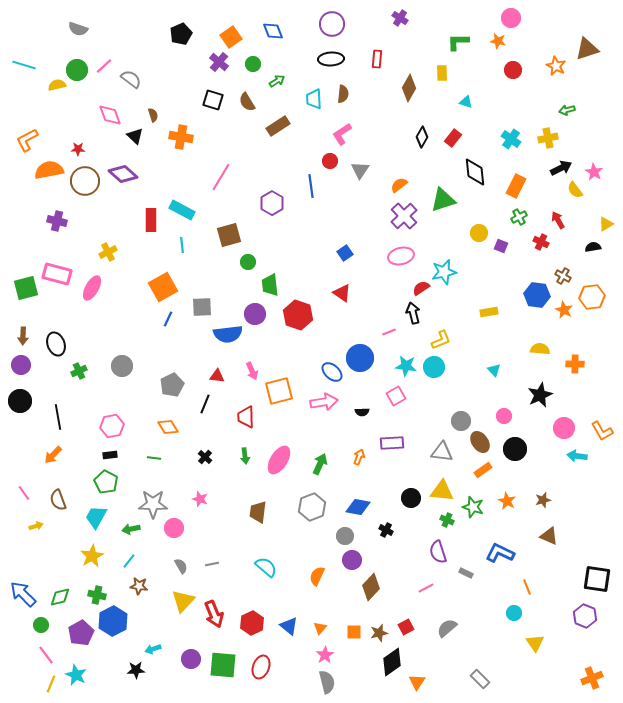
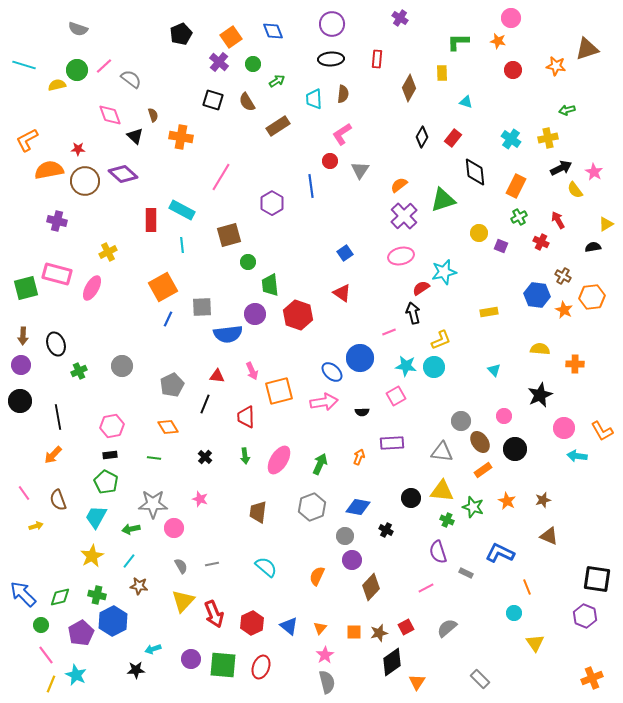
orange star at (556, 66): rotated 18 degrees counterclockwise
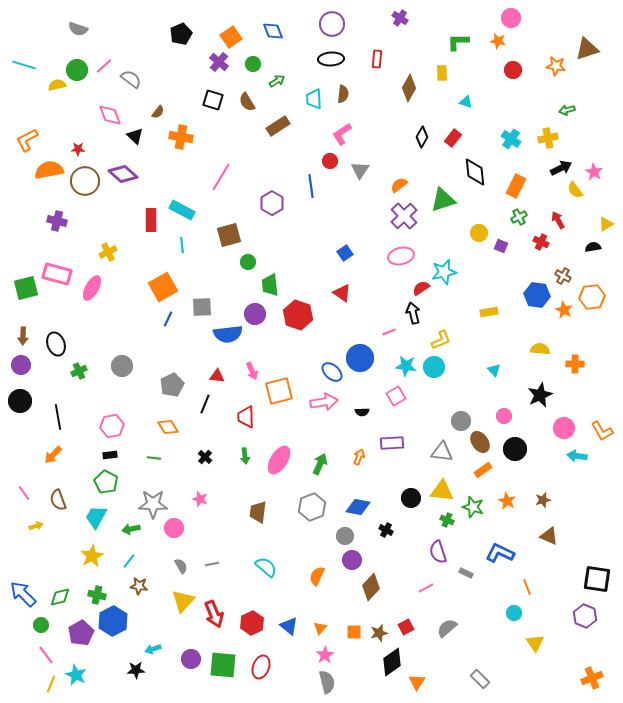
brown semicircle at (153, 115): moved 5 px right, 3 px up; rotated 56 degrees clockwise
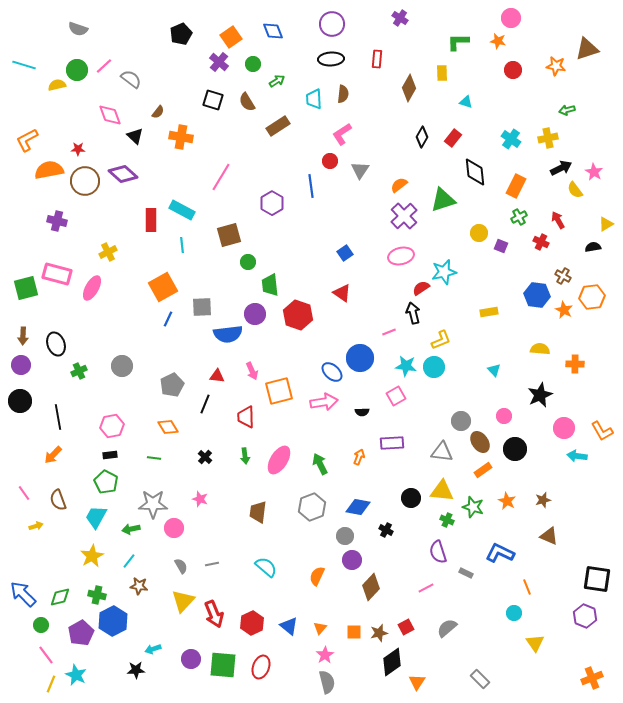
green arrow at (320, 464): rotated 50 degrees counterclockwise
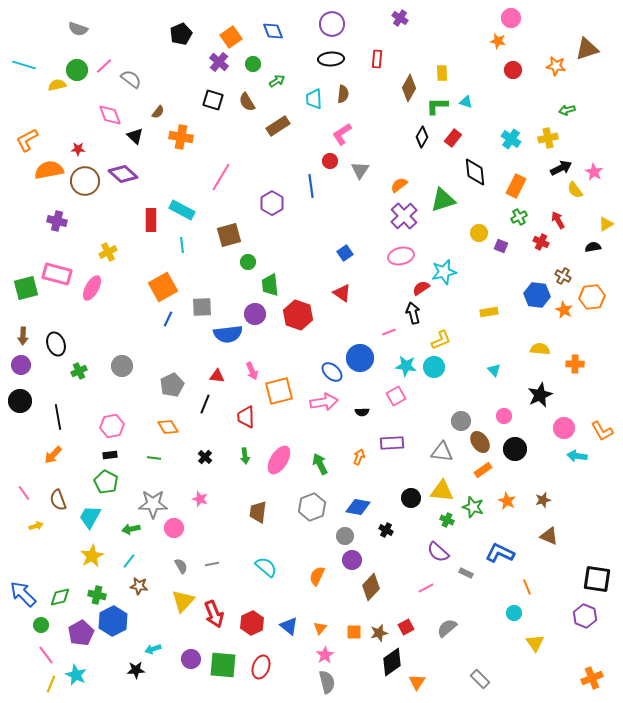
green L-shape at (458, 42): moved 21 px left, 64 px down
cyan trapezoid at (96, 517): moved 6 px left
purple semicircle at (438, 552): rotated 30 degrees counterclockwise
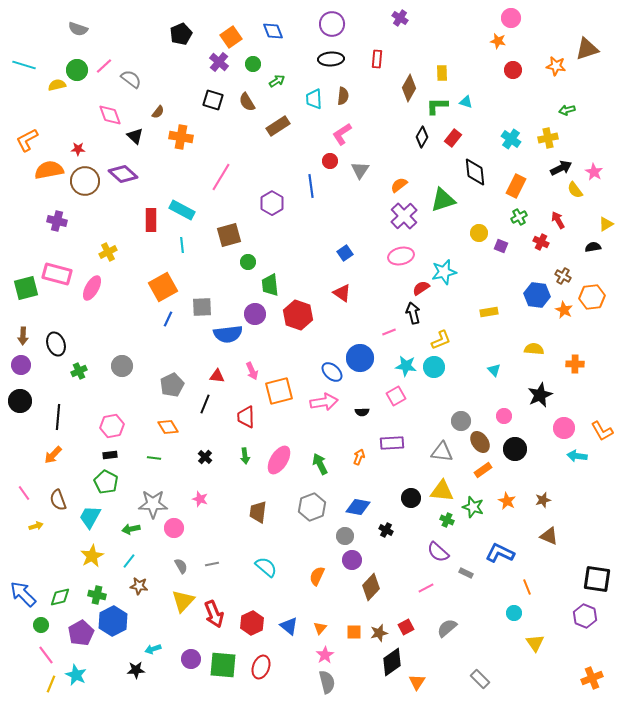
brown semicircle at (343, 94): moved 2 px down
yellow semicircle at (540, 349): moved 6 px left
black line at (58, 417): rotated 15 degrees clockwise
